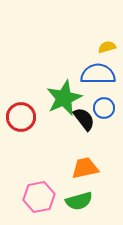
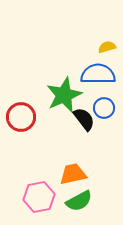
green star: moved 3 px up
orange trapezoid: moved 12 px left, 6 px down
green semicircle: rotated 12 degrees counterclockwise
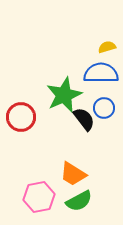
blue semicircle: moved 3 px right, 1 px up
orange trapezoid: rotated 136 degrees counterclockwise
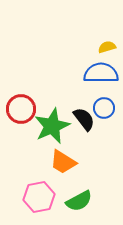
green star: moved 12 px left, 31 px down
red circle: moved 8 px up
orange trapezoid: moved 10 px left, 12 px up
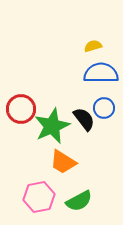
yellow semicircle: moved 14 px left, 1 px up
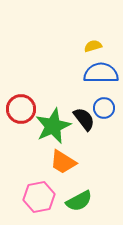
green star: moved 1 px right
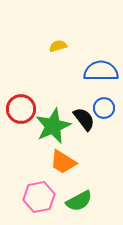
yellow semicircle: moved 35 px left
blue semicircle: moved 2 px up
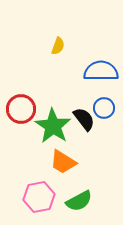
yellow semicircle: rotated 126 degrees clockwise
green star: rotated 15 degrees counterclockwise
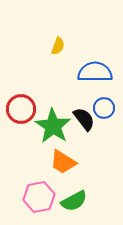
blue semicircle: moved 6 px left, 1 px down
green semicircle: moved 5 px left
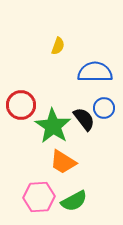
red circle: moved 4 px up
pink hexagon: rotated 8 degrees clockwise
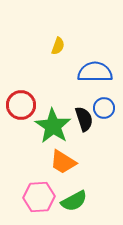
black semicircle: rotated 20 degrees clockwise
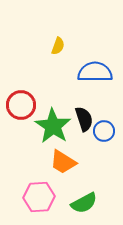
blue circle: moved 23 px down
green semicircle: moved 10 px right, 2 px down
